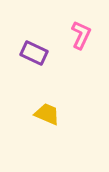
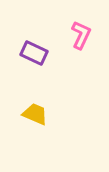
yellow trapezoid: moved 12 px left
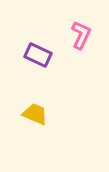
purple rectangle: moved 4 px right, 2 px down
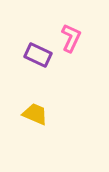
pink L-shape: moved 10 px left, 3 px down
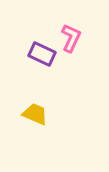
purple rectangle: moved 4 px right, 1 px up
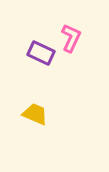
purple rectangle: moved 1 px left, 1 px up
